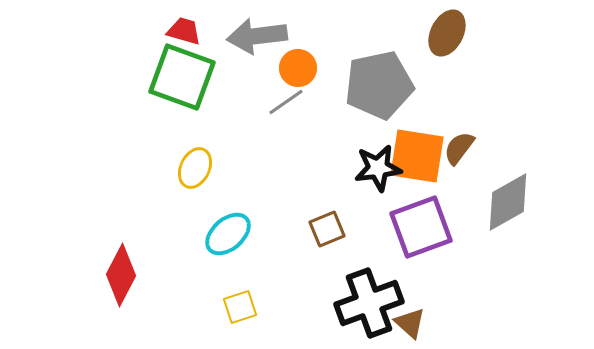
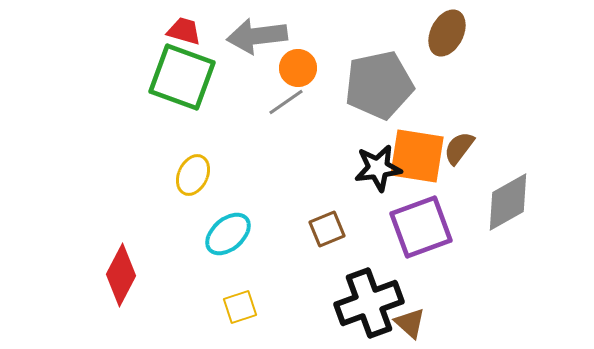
yellow ellipse: moved 2 px left, 7 px down
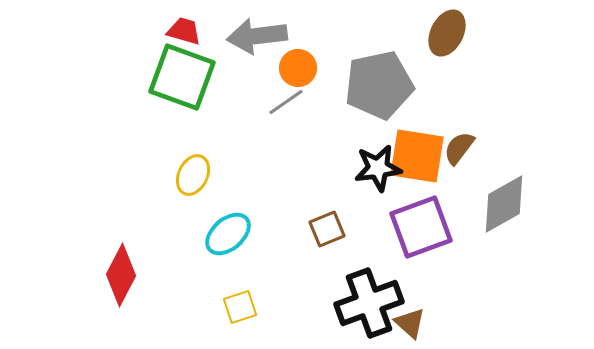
gray diamond: moved 4 px left, 2 px down
